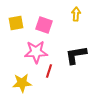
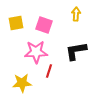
black L-shape: moved 4 px up
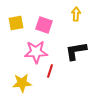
red line: moved 1 px right
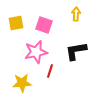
pink star: rotated 10 degrees counterclockwise
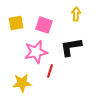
black L-shape: moved 5 px left, 4 px up
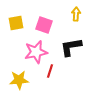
yellow star: moved 3 px left, 3 px up
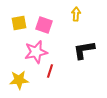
yellow square: moved 3 px right
black L-shape: moved 13 px right, 3 px down
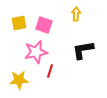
black L-shape: moved 1 px left
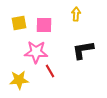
pink square: rotated 18 degrees counterclockwise
pink star: rotated 15 degrees clockwise
red line: rotated 48 degrees counterclockwise
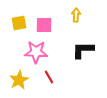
yellow arrow: moved 1 px down
black L-shape: rotated 10 degrees clockwise
red line: moved 1 px left, 6 px down
yellow star: rotated 24 degrees counterclockwise
